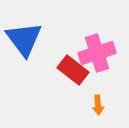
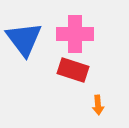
pink cross: moved 22 px left, 19 px up; rotated 18 degrees clockwise
red rectangle: rotated 20 degrees counterclockwise
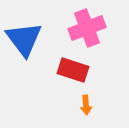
pink cross: moved 12 px right, 6 px up; rotated 21 degrees counterclockwise
orange arrow: moved 12 px left
